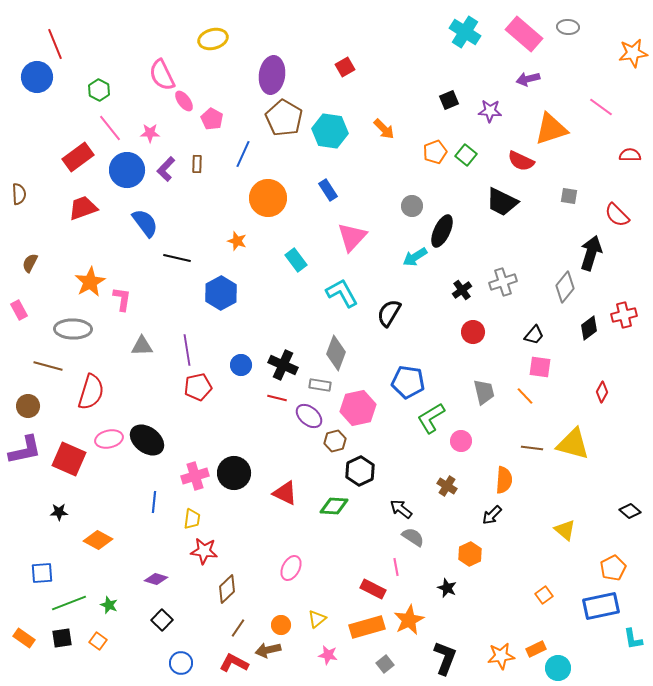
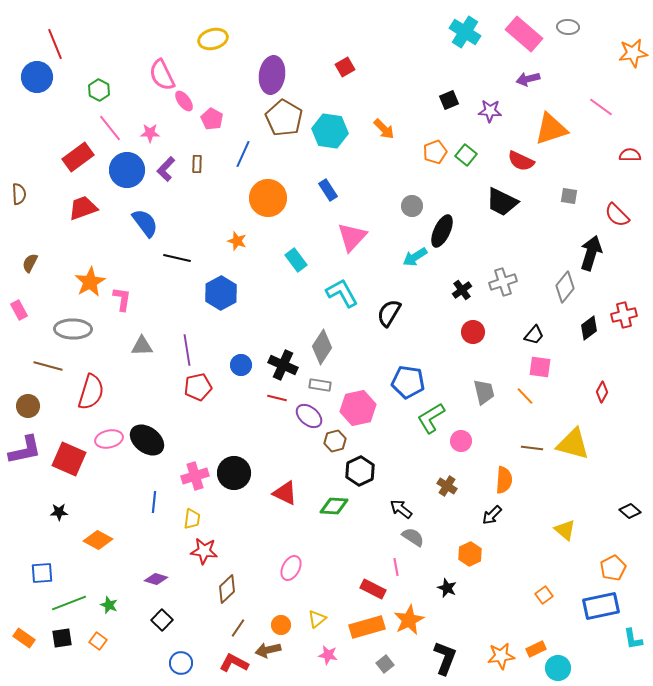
gray diamond at (336, 353): moved 14 px left, 6 px up; rotated 12 degrees clockwise
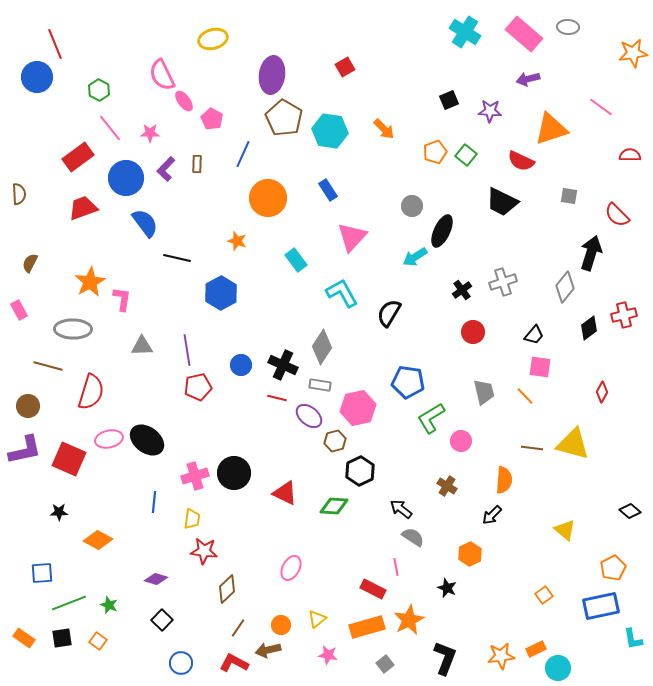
blue circle at (127, 170): moved 1 px left, 8 px down
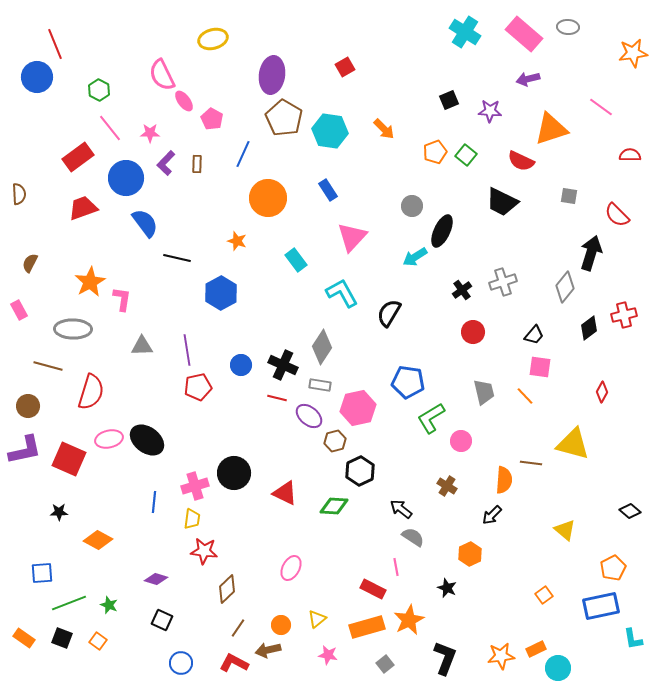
purple L-shape at (166, 169): moved 6 px up
brown line at (532, 448): moved 1 px left, 15 px down
pink cross at (195, 476): moved 10 px down
black square at (162, 620): rotated 20 degrees counterclockwise
black square at (62, 638): rotated 30 degrees clockwise
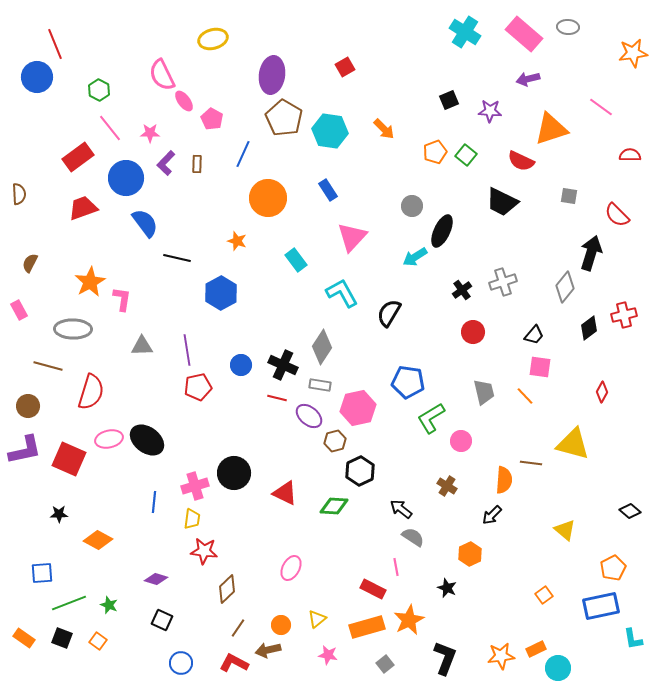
black star at (59, 512): moved 2 px down
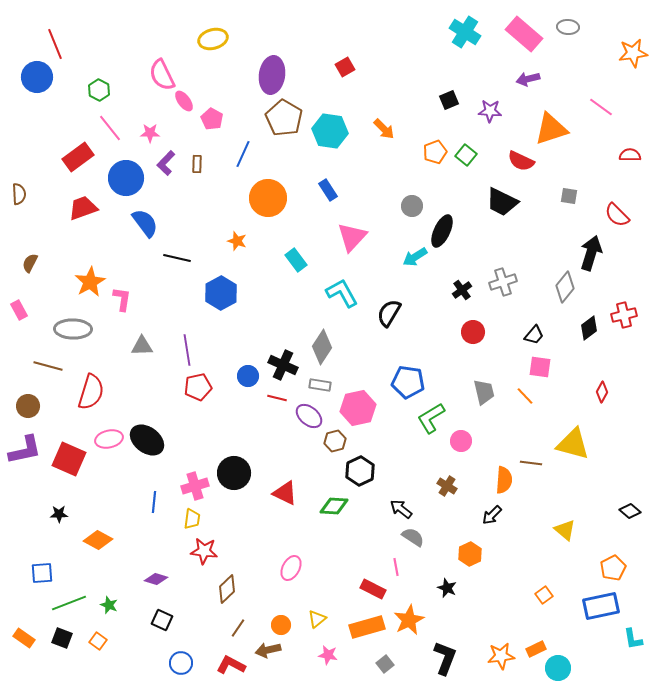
blue circle at (241, 365): moved 7 px right, 11 px down
red L-shape at (234, 663): moved 3 px left, 2 px down
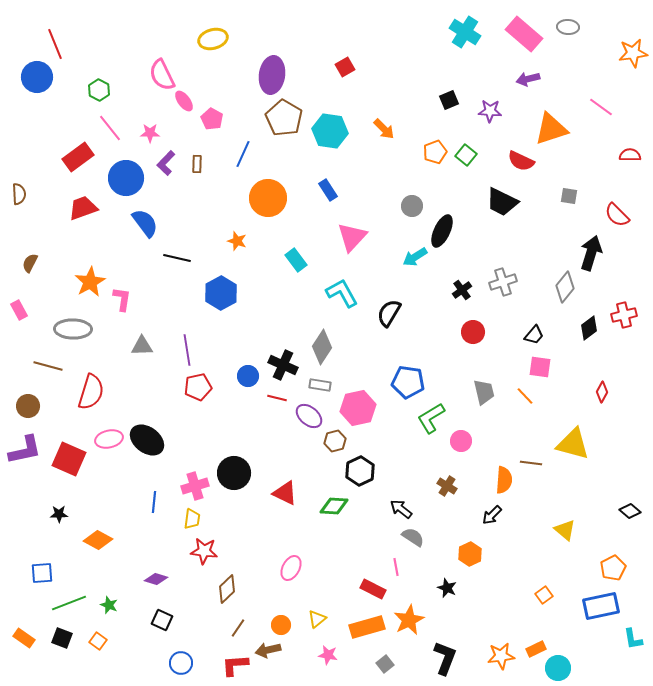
red L-shape at (231, 665): moved 4 px right; rotated 32 degrees counterclockwise
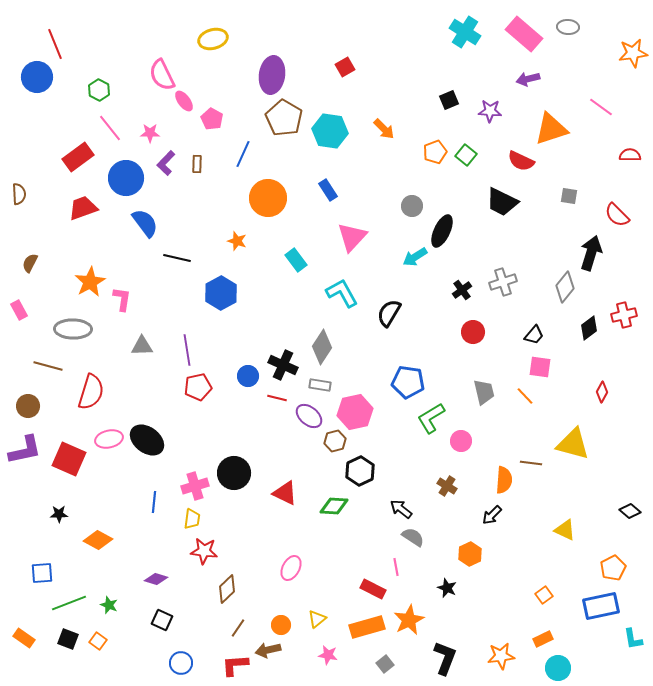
pink hexagon at (358, 408): moved 3 px left, 4 px down
yellow triangle at (565, 530): rotated 15 degrees counterclockwise
black square at (62, 638): moved 6 px right, 1 px down
orange rectangle at (536, 649): moved 7 px right, 10 px up
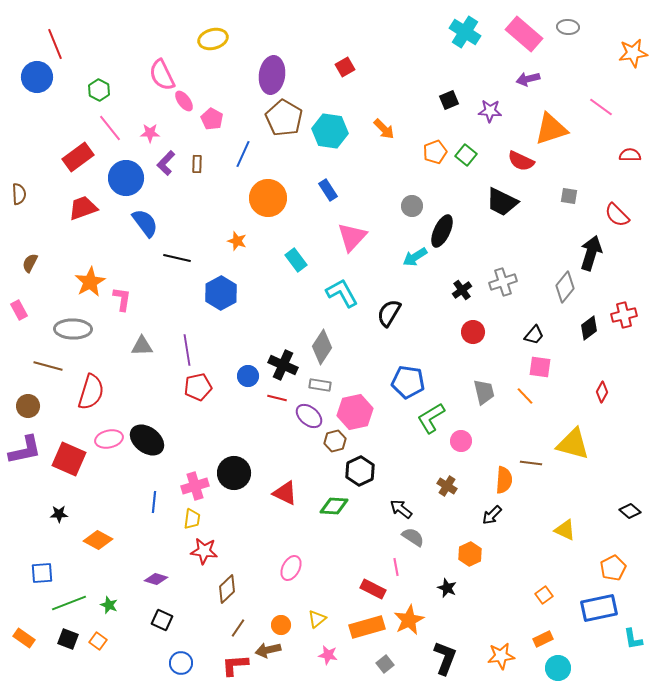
blue rectangle at (601, 606): moved 2 px left, 2 px down
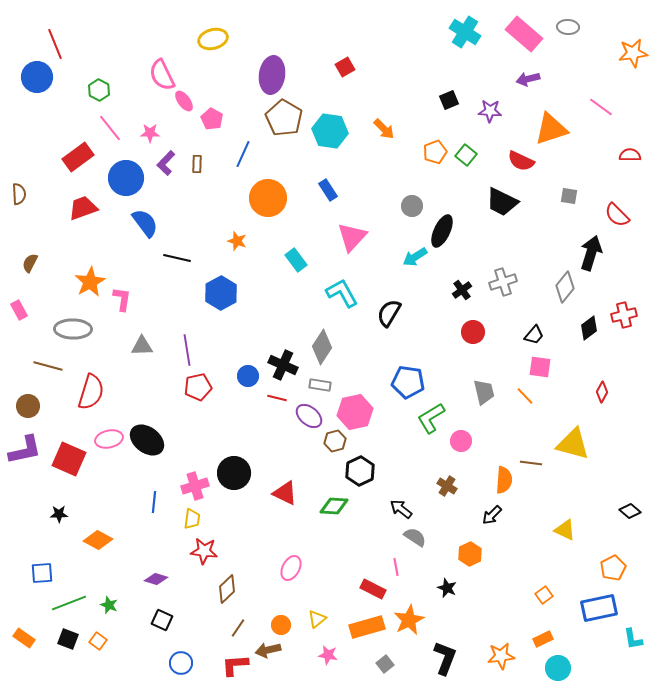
gray semicircle at (413, 537): moved 2 px right
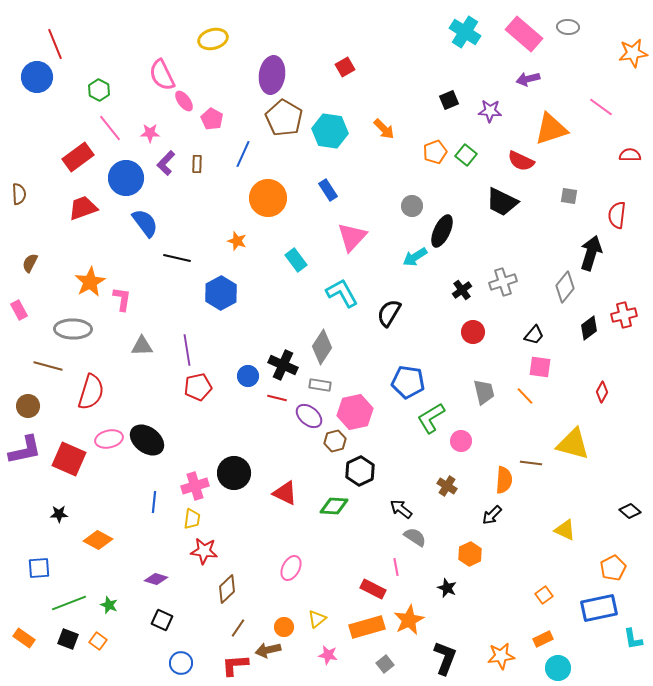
red semicircle at (617, 215): rotated 52 degrees clockwise
blue square at (42, 573): moved 3 px left, 5 px up
orange circle at (281, 625): moved 3 px right, 2 px down
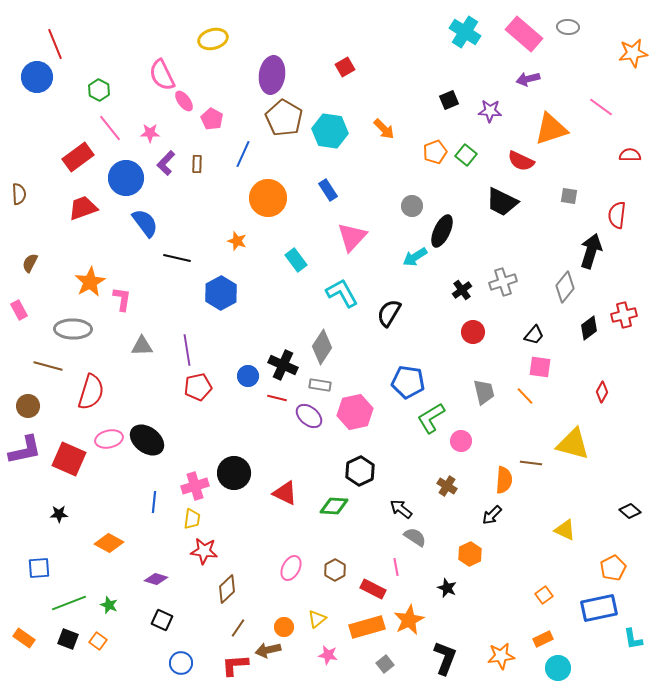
black arrow at (591, 253): moved 2 px up
brown hexagon at (335, 441): moved 129 px down; rotated 15 degrees counterclockwise
orange diamond at (98, 540): moved 11 px right, 3 px down
